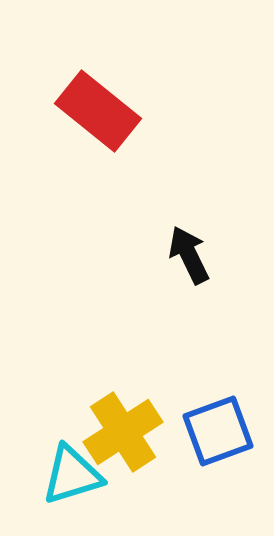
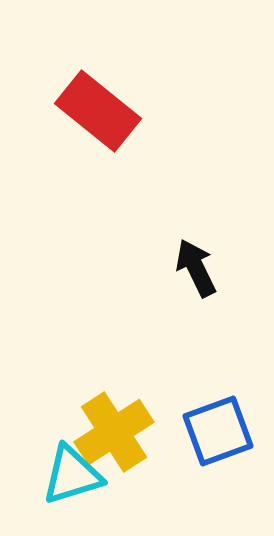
black arrow: moved 7 px right, 13 px down
yellow cross: moved 9 px left
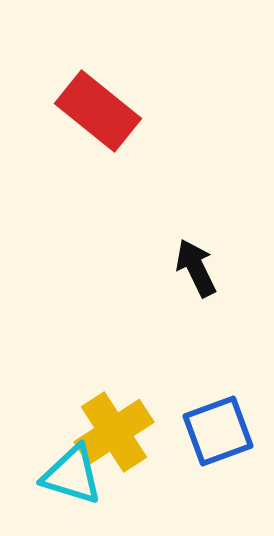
cyan triangle: rotated 34 degrees clockwise
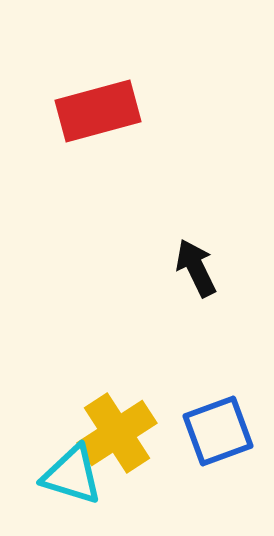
red rectangle: rotated 54 degrees counterclockwise
yellow cross: moved 3 px right, 1 px down
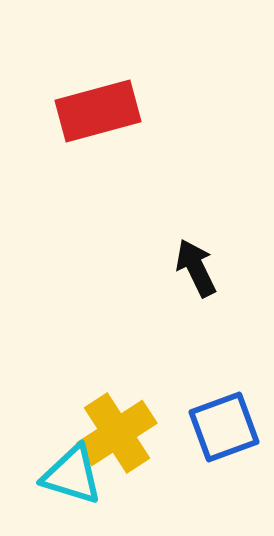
blue square: moved 6 px right, 4 px up
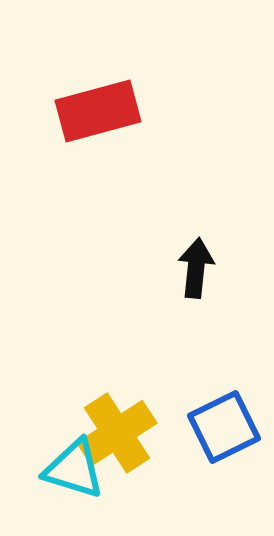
black arrow: rotated 32 degrees clockwise
blue square: rotated 6 degrees counterclockwise
cyan triangle: moved 2 px right, 6 px up
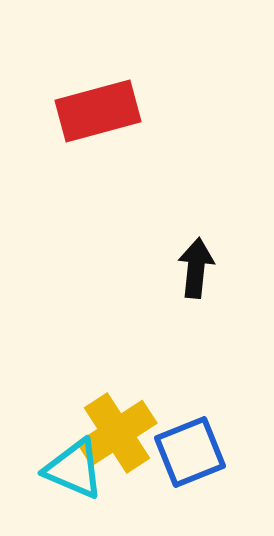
blue square: moved 34 px left, 25 px down; rotated 4 degrees clockwise
cyan triangle: rotated 6 degrees clockwise
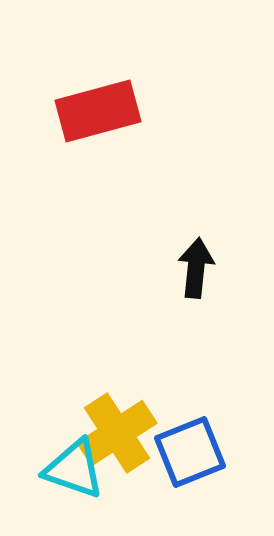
cyan triangle: rotated 4 degrees counterclockwise
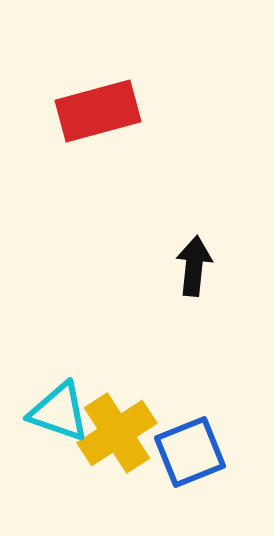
black arrow: moved 2 px left, 2 px up
cyan triangle: moved 15 px left, 57 px up
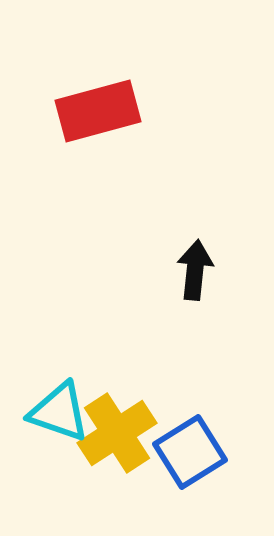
black arrow: moved 1 px right, 4 px down
blue square: rotated 10 degrees counterclockwise
